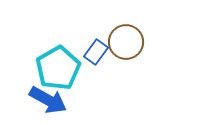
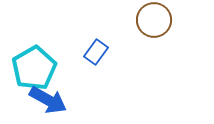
brown circle: moved 28 px right, 22 px up
cyan pentagon: moved 24 px left
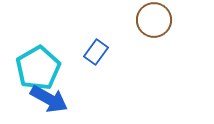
cyan pentagon: moved 4 px right
blue arrow: moved 1 px right, 1 px up
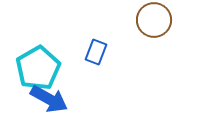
blue rectangle: rotated 15 degrees counterclockwise
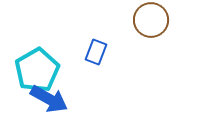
brown circle: moved 3 px left
cyan pentagon: moved 1 px left, 2 px down
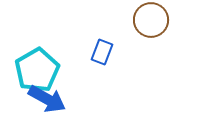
blue rectangle: moved 6 px right
blue arrow: moved 2 px left
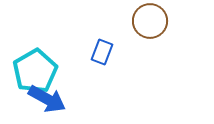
brown circle: moved 1 px left, 1 px down
cyan pentagon: moved 2 px left, 1 px down
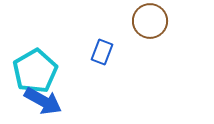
blue arrow: moved 4 px left, 2 px down
